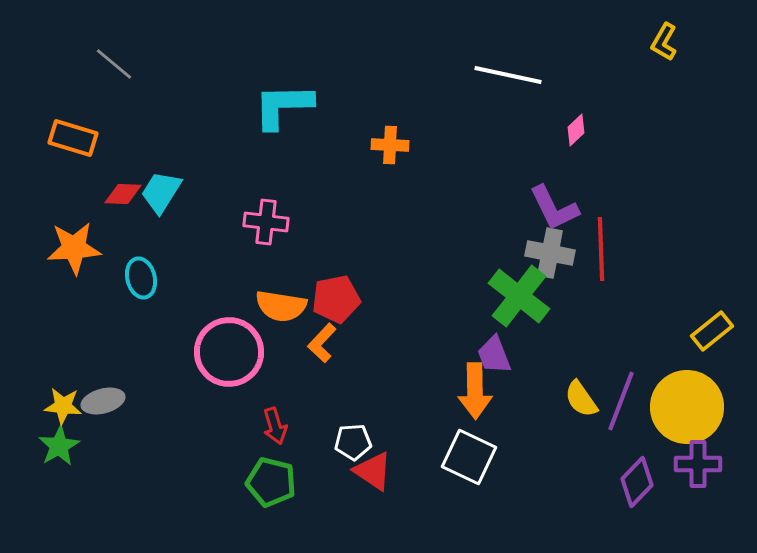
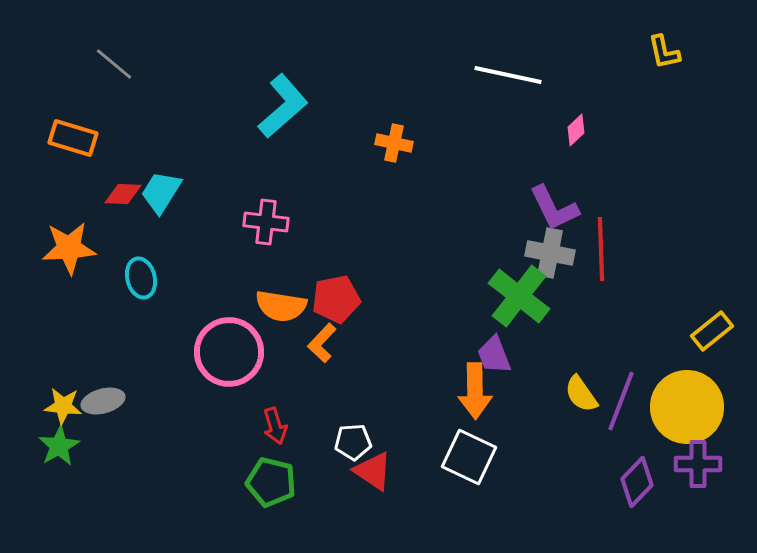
yellow L-shape: moved 10 px down; rotated 42 degrees counterclockwise
cyan L-shape: rotated 140 degrees clockwise
orange cross: moved 4 px right, 2 px up; rotated 9 degrees clockwise
orange star: moved 5 px left
yellow semicircle: moved 5 px up
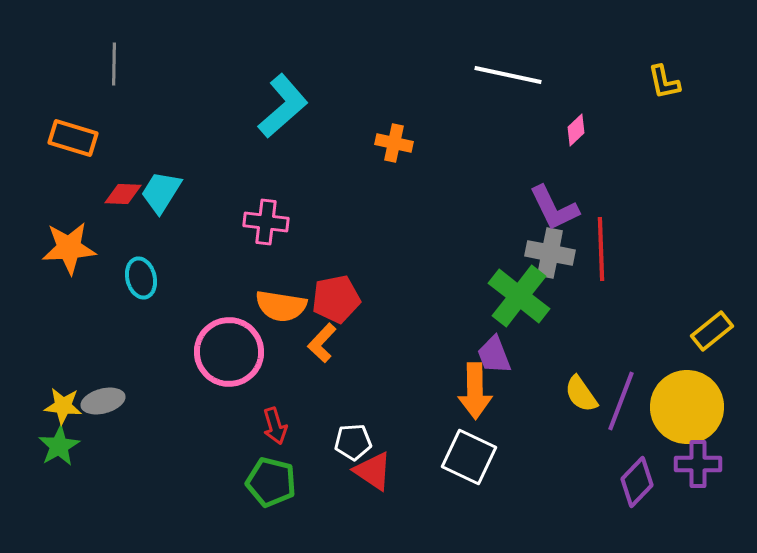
yellow L-shape: moved 30 px down
gray line: rotated 51 degrees clockwise
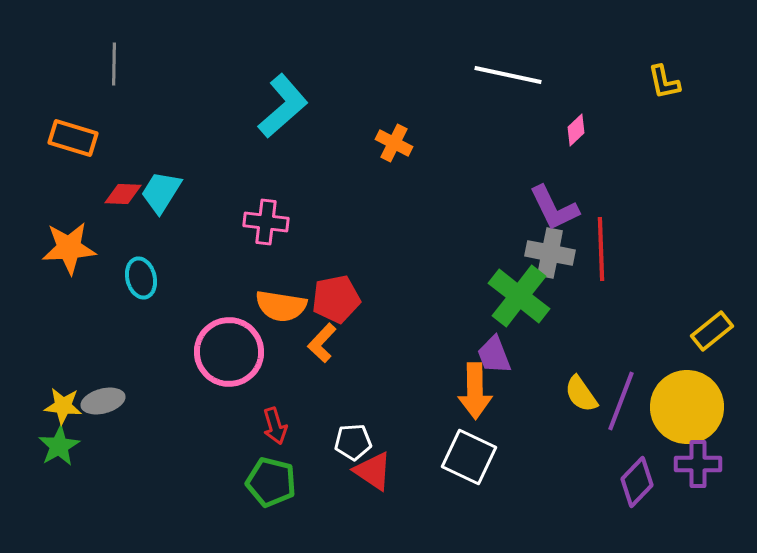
orange cross: rotated 15 degrees clockwise
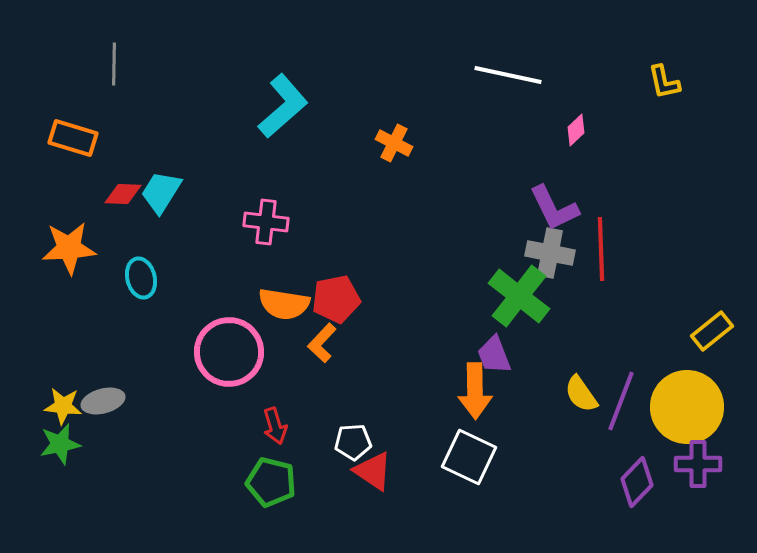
orange semicircle: moved 3 px right, 2 px up
green star: moved 1 px right, 2 px up; rotated 18 degrees clockwise
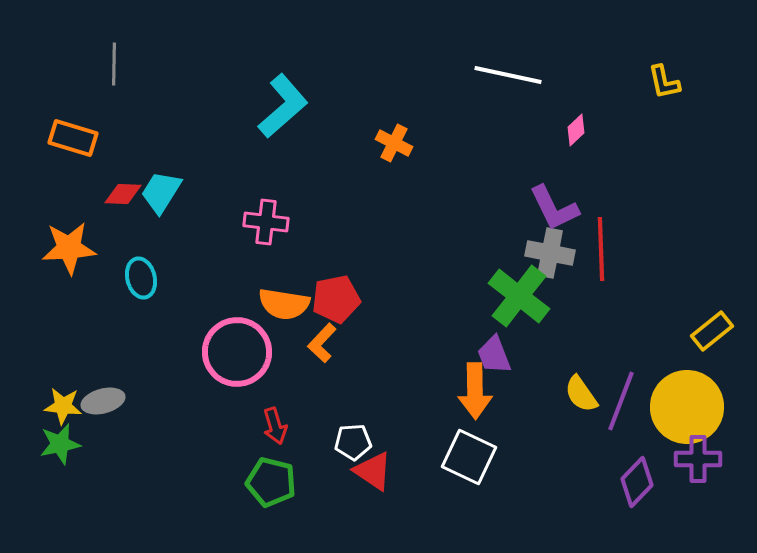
pink circle: moved 8 px right
purple cross: moved 5 px up
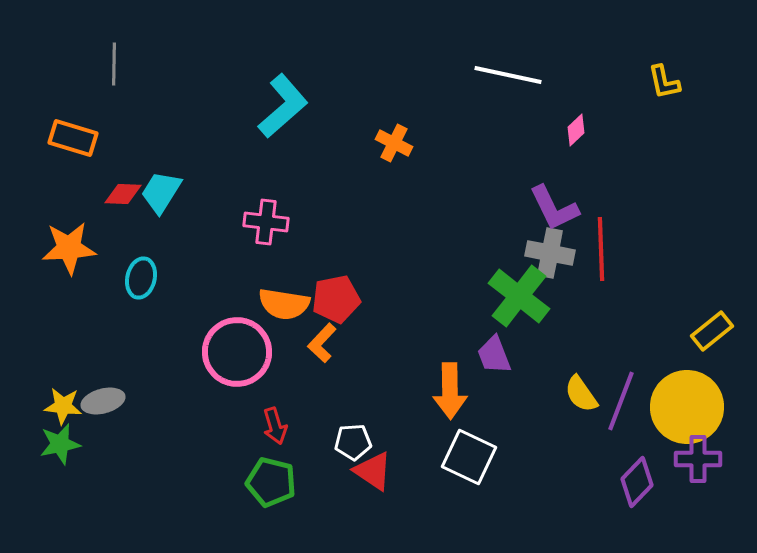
cyan ellipse: rotated 27 degrees clockwise
orange arrow: moved 25 px left
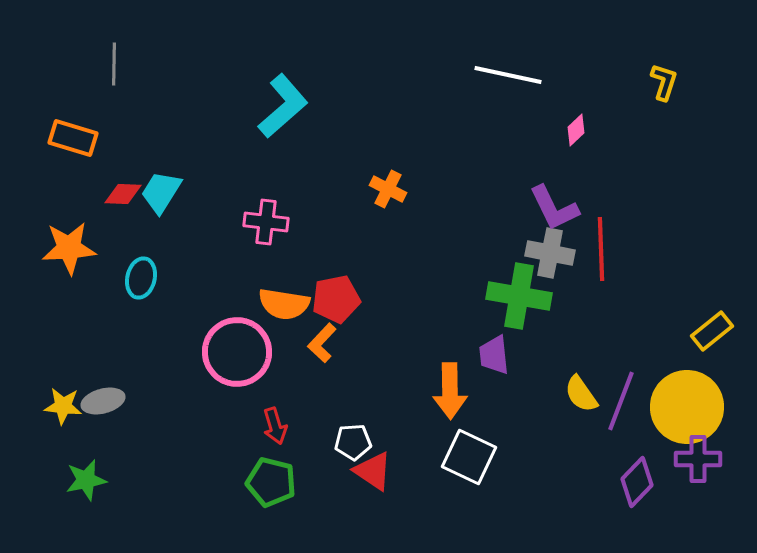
yellow L-shape: rotated 150 degrees counterclockwise
orange cross: moved 6 px left, 46 px down
green cross: rotated 28 degrees counterclockwise
purple trapezoid: rotated 15 degrees clockwise
green star: moved 26 px right, 36 px down
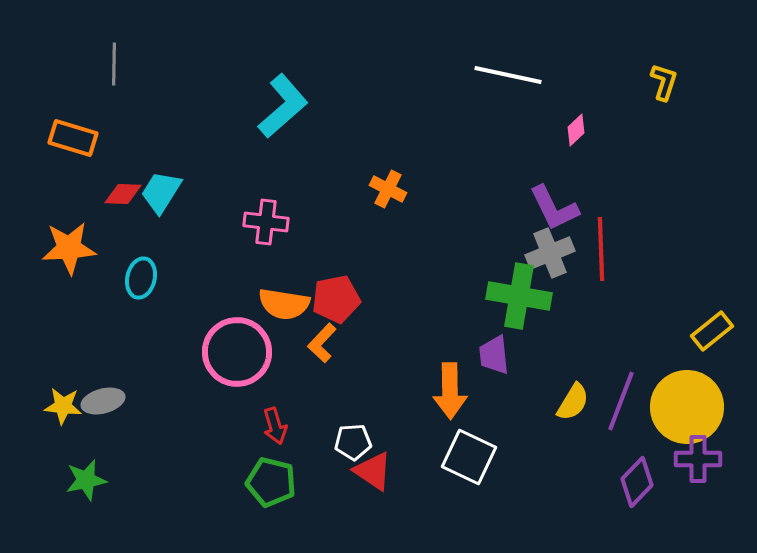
gray cross: rotated 33 degrees counterclockwise
yellow semicircle: moved 8 px left, 8 px down; rotated 114 degrees counterclockwise
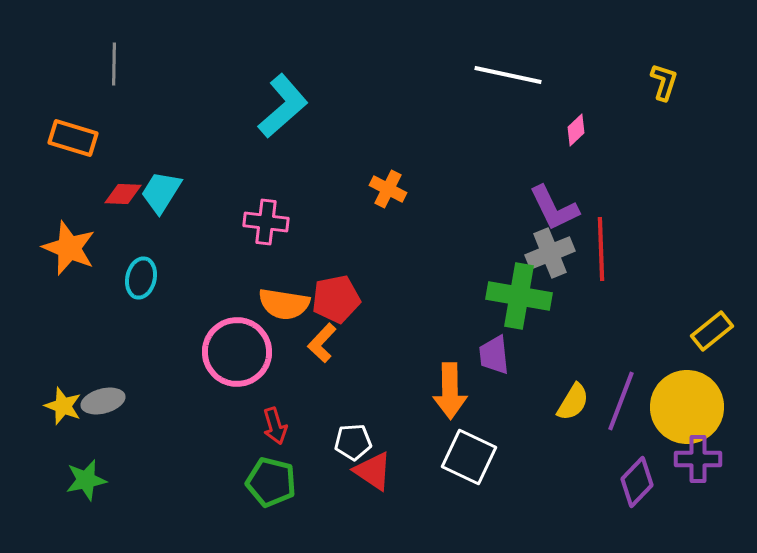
orange star: rotated 26 degrees clockwise
yellow star: rotated 15 degrees clockwise
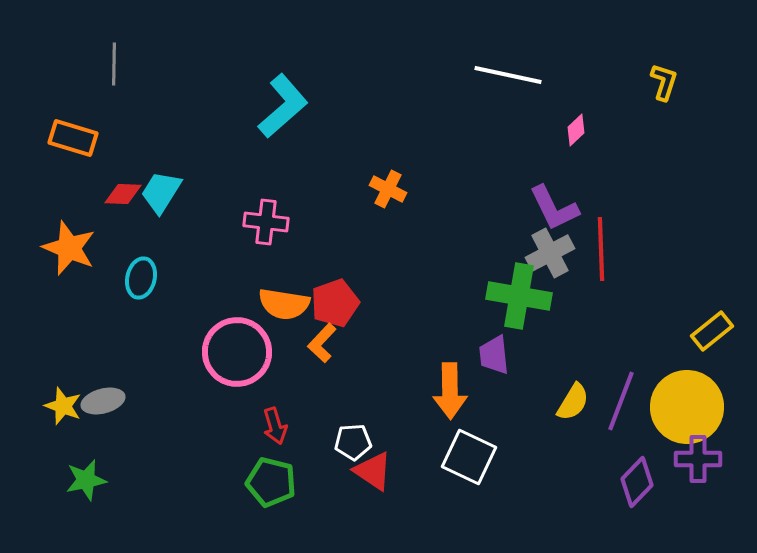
gray cross: rotated 6 degrees counterclockwise
red pentagon: moved 1 px left, 4 px down; rotated 9 degrees counterclockwise
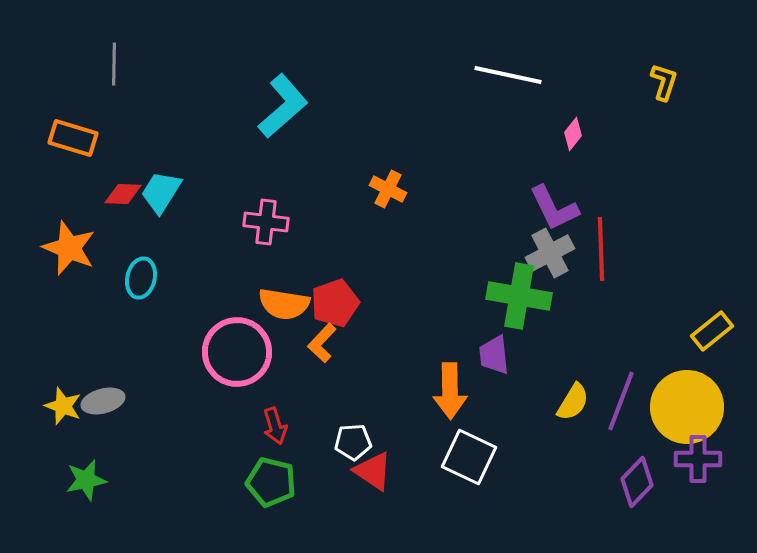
pink diamond: moved 3 px left, 4 px down; rotated 8 degrees counterclockwise
